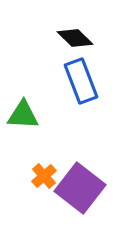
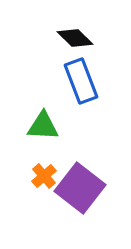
green triangle: moved 20 px right, 11 px down
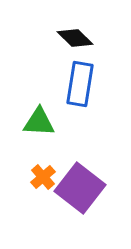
blue rectangle: moved 1 px left, 3 px down; rotated 30 degrees clockwise
green triangle: moved 4 px left, 4 px up
orange cross: moved 1 px left, 1 px down
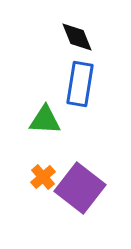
black diamond: moved 2 px right, 1 px up; rotated 24 degrees clockwise
green triangle: moved 6 px right, 2 px up
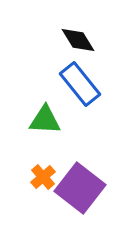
black diamond: moved 1 px right, 3 px down; rotated 9 degrees counterclockwise
blue rectangle: rotated 48 degrees counterclockwise
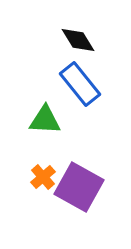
purple square: moved 1 px left, 1 px up; rotated 9 degrees counterclockwise
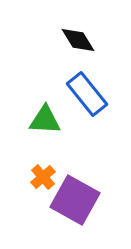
blue rectangle: moved 7 px right, 10 px down
purple square: moved 4 px left, 13 px down
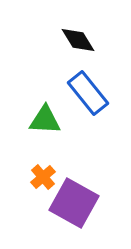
blue rectangle: moved 1 px right, 1 px up
purple square: moved 1 px left, 3 px down
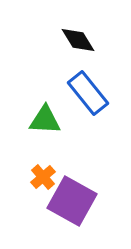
purple square: moved 2 px left, 2 px up
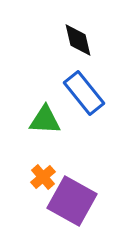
black diamond: rotated 18 degrees clockwise
blue rectangle: moved 4 px left
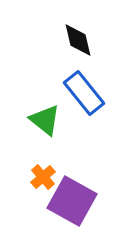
green triangle: rotated 36 degrees clockwise
